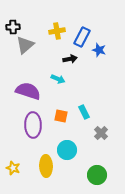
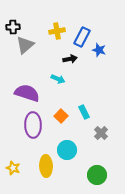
purple semicircle: moved 1 px left, 2 px down
orange square: rotated 32 degrees clockwise
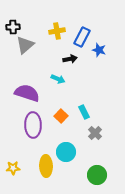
gray cross: moved 6 px left
cyan circle: moved 1 px left, 2 px down
yellow star: rotated 24 degrees counterclockwise
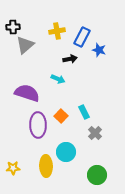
purple ellipse: moved 5 px right
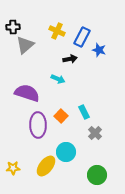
yellow cross: rotated 35 degrees clockwise
yellow ellipse: rotated 40 degrees clockwise
